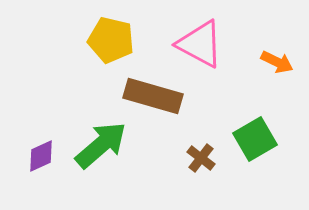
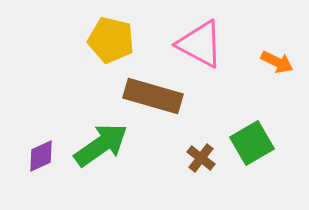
green square: moved 3 px left, 4 px down
green arrow: rotated 6 degrees clockwise
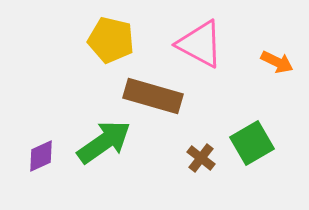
green arrow: moved 3 px right, 3 px up
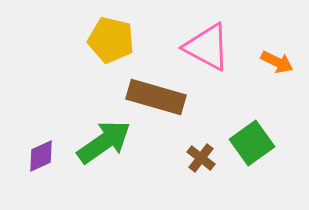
pink triangle: moved 7 px right, 3 px down
brown rectangle: moved 3 px right, 1 px down
green square: rotated 6 degrees counterclockwise
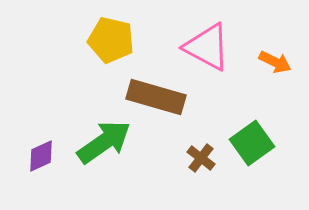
orange arrow: moved 2 px left
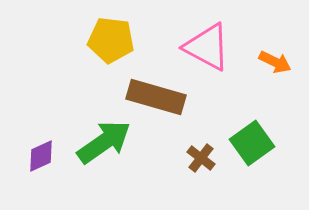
yellow pentagon: rotated 6 degrees counterclockwise
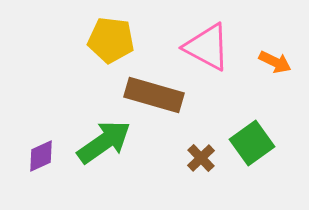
brown rectangle: moved 2 px left, 2 px up
brown cross: rotated 8 degrees clockwise
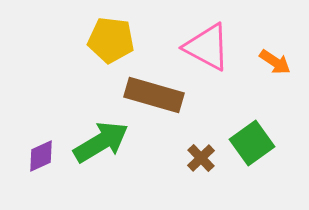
orange arrow: rotated 8 degrees clockwise
green arrow: moved 3 px left; rotated 4 degrees clockwise
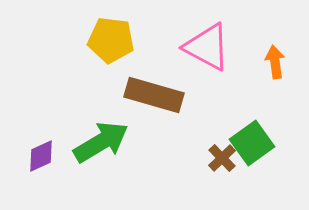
orange arrow: rotated 132 degrees counterclockwise
brown cross: moved 21 px right
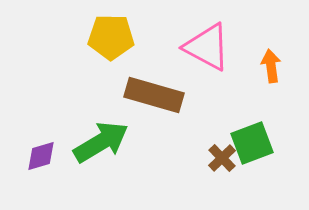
yellow pentagon: moved 3 px up; rotated 6 degrees counterclockwise
orange arrow: moved 4 px left, 4 px down
green square: rotated 15 degrees clockwise
purple diamond: rotated 8 degrees clockwise
